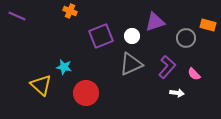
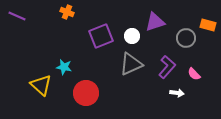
orange cross: moved 3 px left, 1 px down
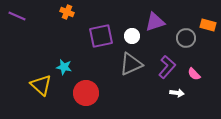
purple square: rotated 10 degrees clockwise
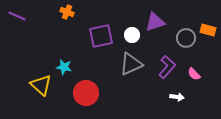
orange rectangle: moved 5 px down
white circle: moved 1 px up
white arrow: moved 4 px down
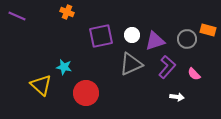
purple triangle: moved 19 px down
gray circle: moved 1 px right, 1 px down
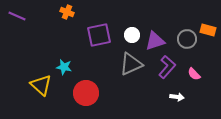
purple square: moved 2 px left, 1 px up
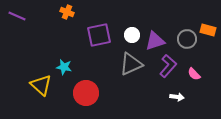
purple L-shape: moved 1 px right, 1 px up
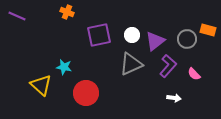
purple triangle: rotated 20 degrees counterclockwise
white arrow: moved 3 px left, 1 px down
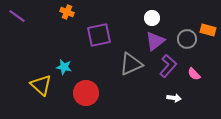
purple line: rotated 12 degrees clockwise
white circle: moved 20 px right, 17 px up
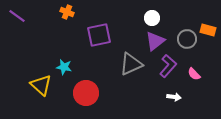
white arrow: moved 1 px up
